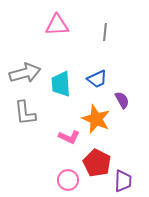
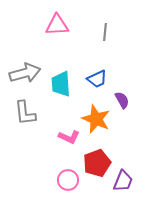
red pentagon: rotated 24 degrees clockwise
purple trapezoid: rotated 20 degrees clockwise
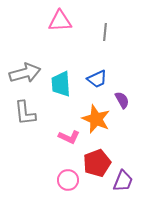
pink triangle: moved 3 px right, 4 px up
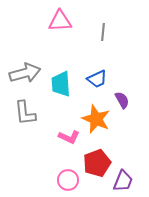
gray line: moved 2 px left
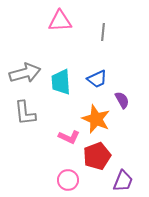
cyan trapezoid: moved 2 px up
red pentagon: moved 7 px up
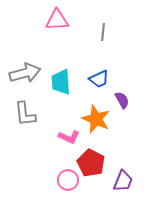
pink triangle: moved 3 px left, 1 px up
blue trapezoid: moved 2 px right
gray L-shape: moved 1 px down
red pentagon: moved 6 px left, 7 px down; rotated 24 degrees counterclockwise
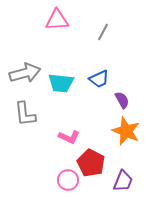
gray line: rotated 24 degrees clockwise
cyan trapezoid: moved 1 px down; rotated 80 degrees counterclockwise
orange star: moved 30 px right, 12 px down
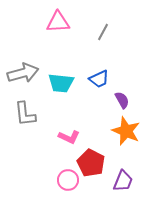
pink triangle: moved 1 px right, 2 px down
gray arrow: moved 2 px left
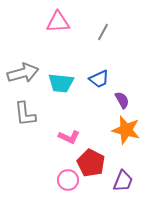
orange star: moved 1 px up; rotated 8 degrees counterclockwise
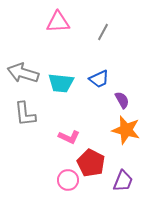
gray arrow: rotated 148 degrees counterclockwise
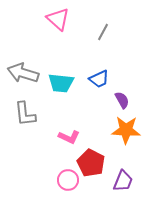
pink triangle: moved 3 px up; rotated 45 degrees clockwise
orange star: rotated 12 degrees counterclockwise
